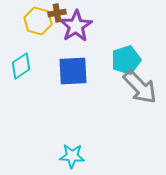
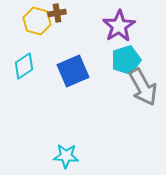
yellow hexagon: moved 1 px left
purple star: moved 43 px right
cyan diamond: moved 3 px right
blue square: rotated 20 degrees counterclockwise
gray arrow: moved 3 px right; rotated 15 degrees clockwise
cyan star: moved 6 px left
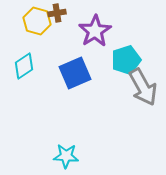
purple star: moved 24 px left, 5 px down
blue square: moved 2 px right, 2 px down
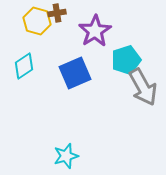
cyan star: rotated 20 degrees counterclockwise
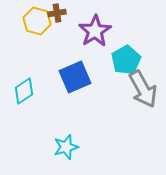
cyan pentagon: rotated 12 degrees counterclockwise
cyan diamond: moved 25 px down
blue square: moved 4 px down
gray arrow: moved 2 px down
cyan star: moved 9 px up
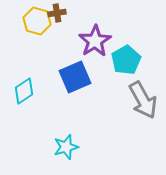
purple star: moved 10 px down
gray arrow: moved 11 px down
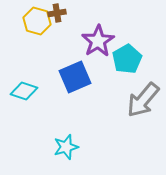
purple star: moved 3 px right
cyan pentagon: moved 1 px right, 1 px up
cyan diamond: rotated 52 degrees clockwise
gray arrow: rotated 69 degrees clockwise
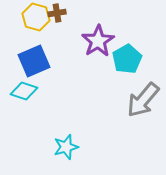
yellow hexagon: moved 1 px left, 4 px up
blue square: moved 41 px left, 16 px up
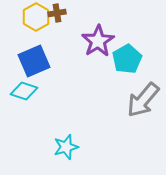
yellow hexagon: rotated 16 degrees clockwise
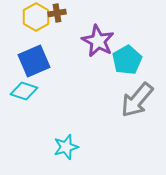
purple star: rotated 12 degrees counterclockwise
cyan pentagon: moved 1 px down
gray arrow: moved 6 px left
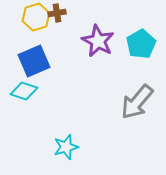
yellow hexagon: rotated 12 degrees clockwise
cyan pentagon: moved 14 px right, 16 px up
gray arrow: moved 2 px down
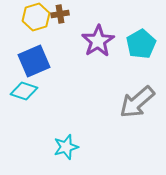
brown cross: moved 3 px right, 1 px down
purple star: rotated 12 degrees clockwise
gray arrow: rotated 9 degrees clockwise
